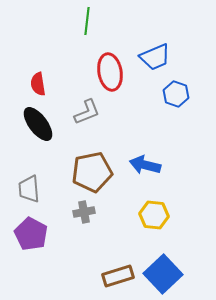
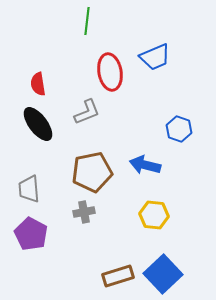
blue hexagon: moved 3 px right, 35 px down
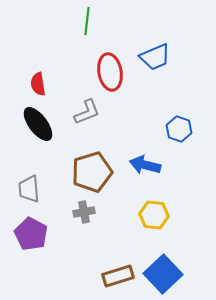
brown pentagon: rotated 6 degrees counterclockwise
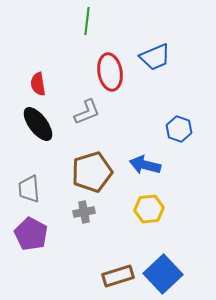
yellow hexagon: moved 5 px left, 6 px up; rotated 12 degrees counterclockwise
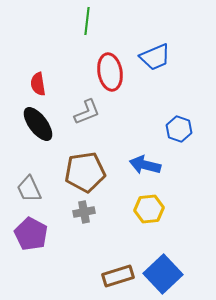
brown pentagon: moved 7 px left; rotated 9 degrees clockwise
gray trapezoid: rotated 20 degrees counterclockwise
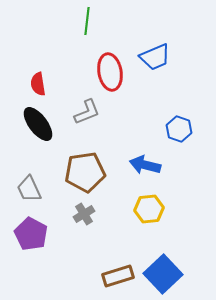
gray cross: moved 2 px down; rotated 20 degrees counterclockwise
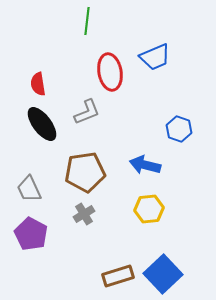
black ellipse: moved 4 px right
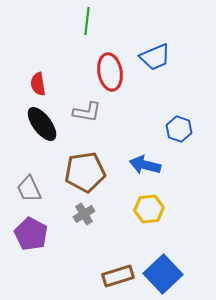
gray L-shape: rotated 32 degrees clockwise
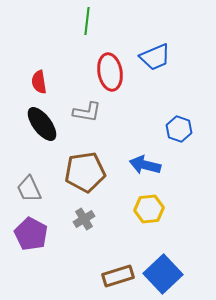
red semicircle: moved 1 px right, 2 px up
gray cross: moved 5 px down
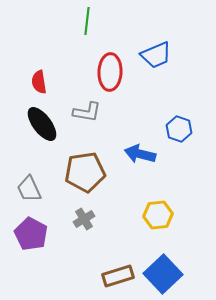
blue trapezoid: moved 1 px right, 2 px up
red ellipse: rotated 12 degrees clockwise
blue arrow: moved 5 px left, 11 px up
yellow hexagon: moved 9 px right, 6 px down
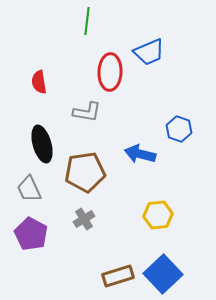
blue trapezoid: moved 7 px left, 3 px up
black ellipse: moved 20 px down; rotated 21 degrees clockwise
